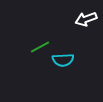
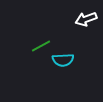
green line: moved 1 px right, 1 px up
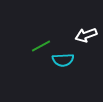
white arrow: moved 16 px down
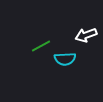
cyan semicircle: moved 2 px right, 1 px up
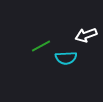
cyan semicircle: moved 1 px right, 1 px up
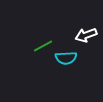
green line: moved 2 px right
